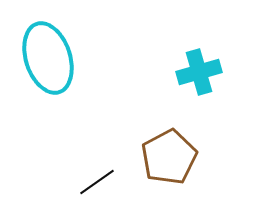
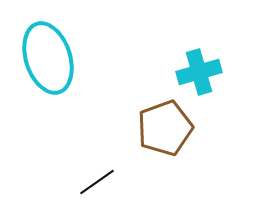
brown pentagon: moved 4 px left, 29 px up; rotated 8 degrees clockwise
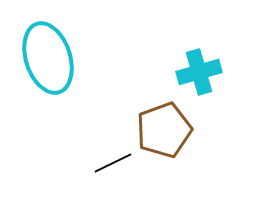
brown pentagon: moved 1 px left, 2 px down
black line: moved 16 px right, 19 px up; rotated 9 degrees clockwise
